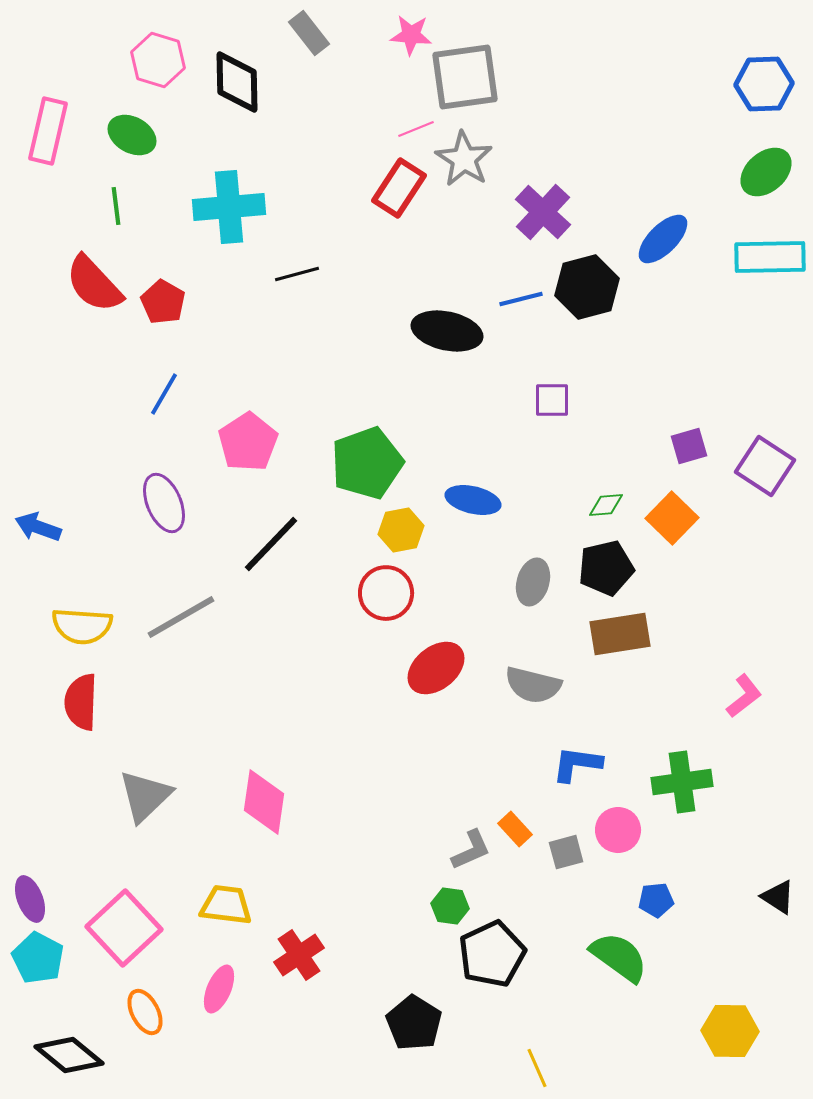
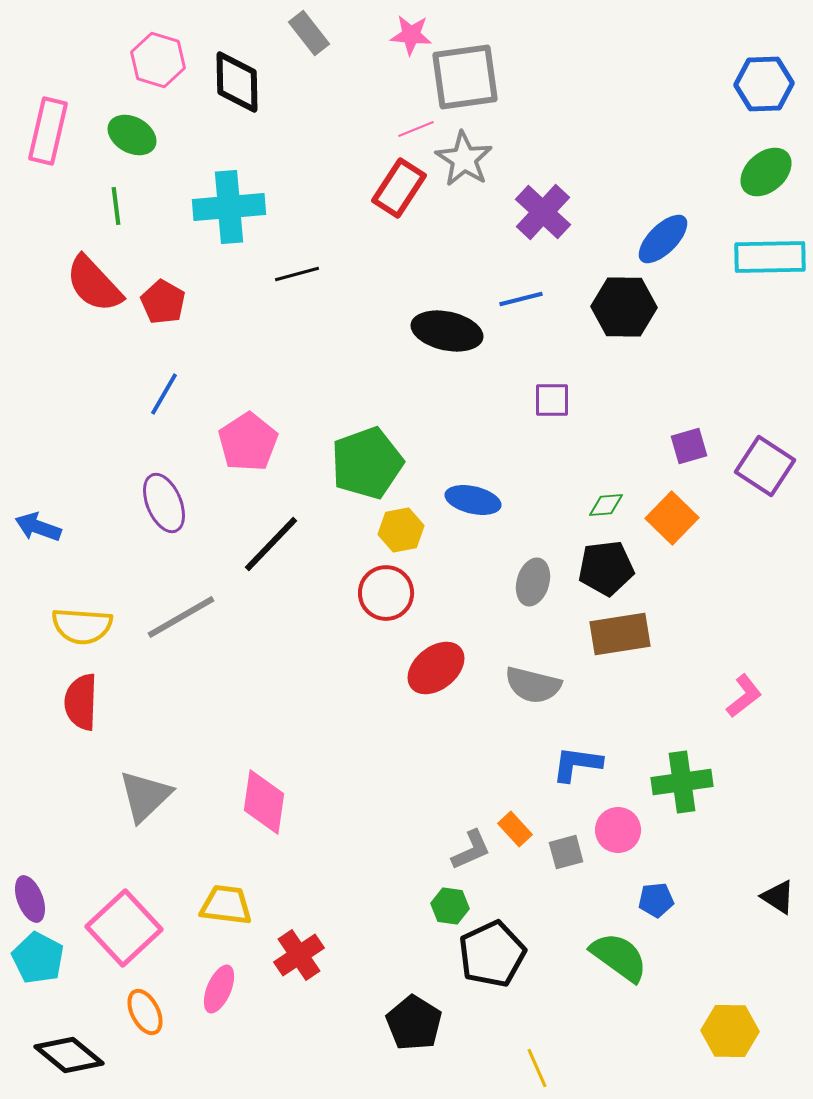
black hexagon at (587, 287): moved 37 px right, 20 px down; rotated 16 degrees clockwise
black pentagon at (606, 568): rotated 6 degrees clockwise
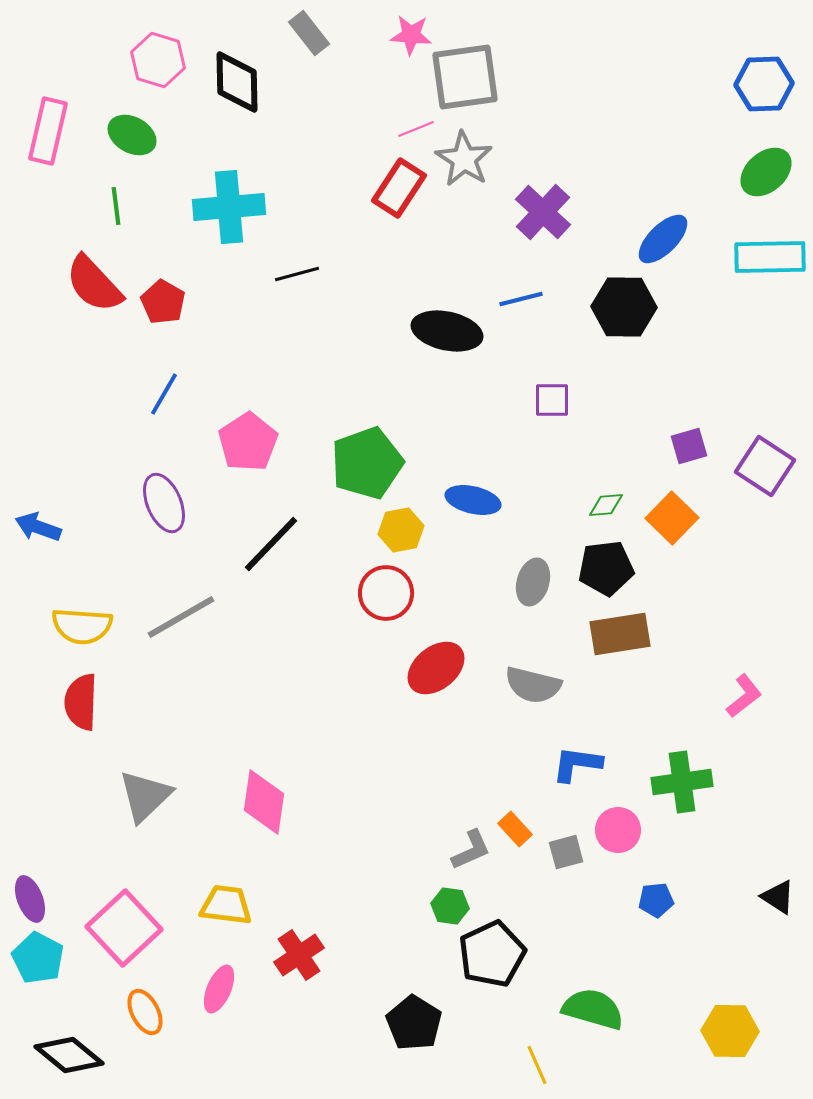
green semicircle at (619, 957): moved 26 px left, 52 px down; rotated 20 degrees counterclockwise
yellow line at (537, 1068): moved 3 px up
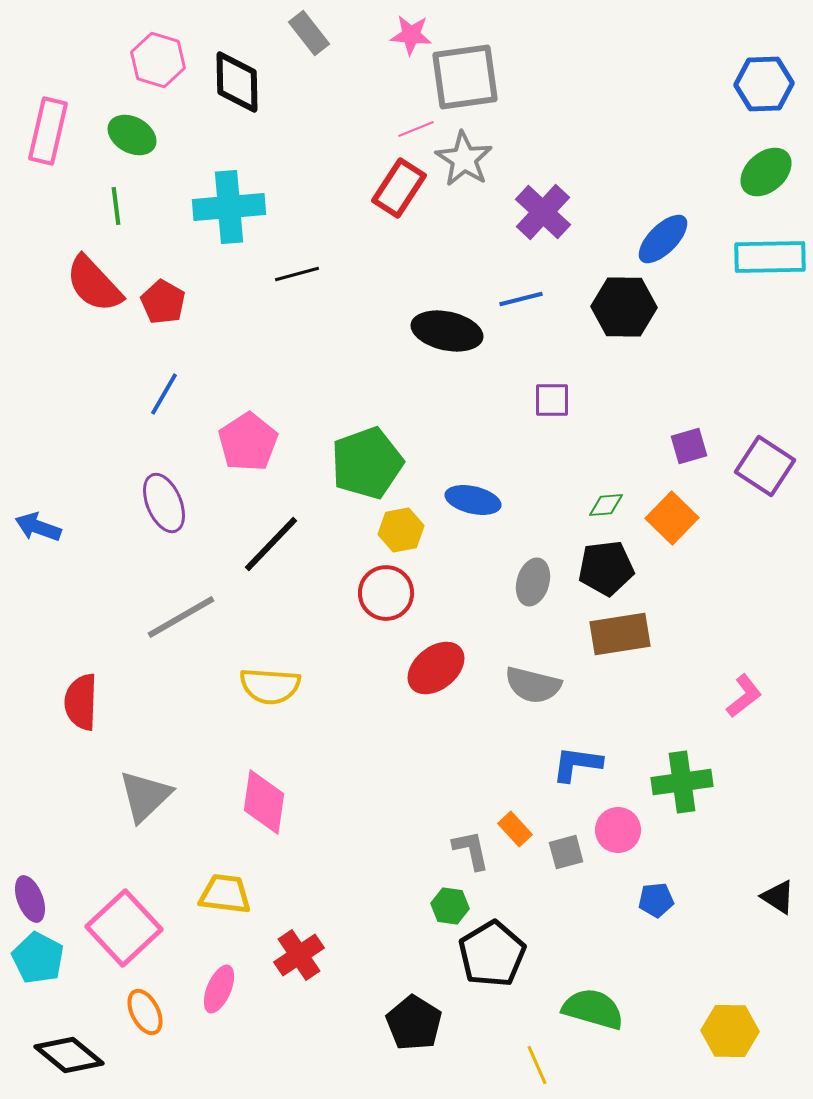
yellow semicircle at (82, 626): moved 188 px right, 60 px down
gray L-shape at (471, 850): rotated 78 degrees counterclockwise
yellow trapezoid at (226, 905): moved 1 px left, 11 px up
black pentagon at (492, 954): rotated 6 degrees counterclockwise
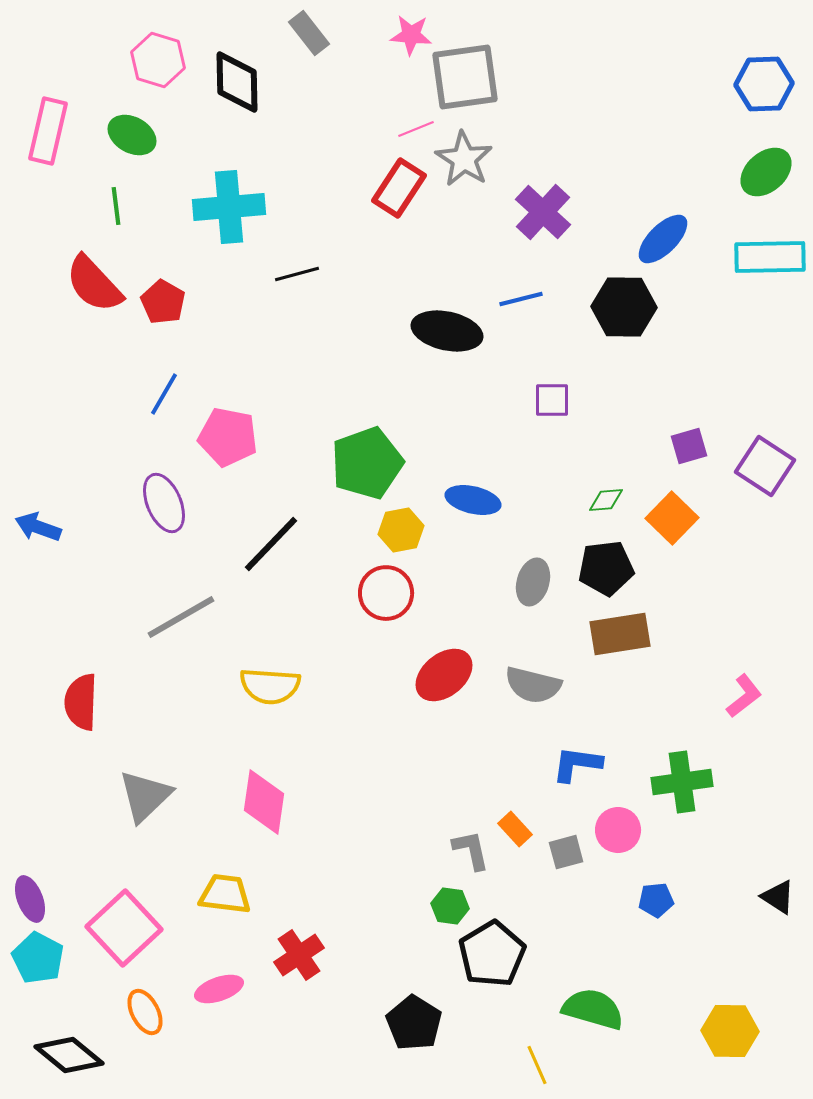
pink pentagon at (248, 442): moved 20 px left, 5 px up; rotated 28 degrees counterclockwise
green diamond at (606, 505): moved 5 px up
red ellipse at (436, 668): moved 8 px right, 7 px down
pink ellipse at (219, 989): rotated 48 degrees clockwise
